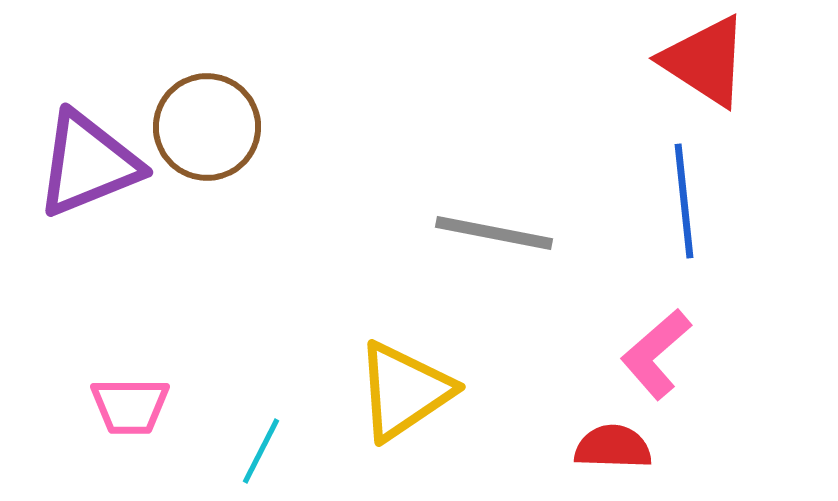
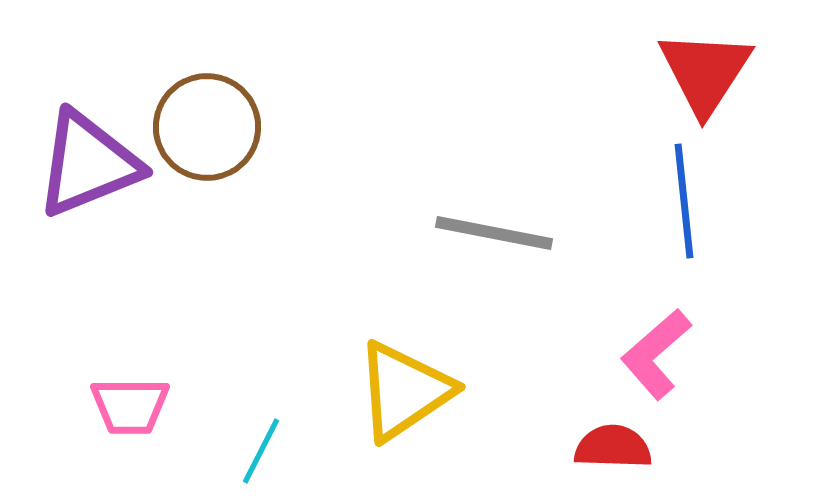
red triangle: moved 11 px down; rotated 30 degrees clockwise
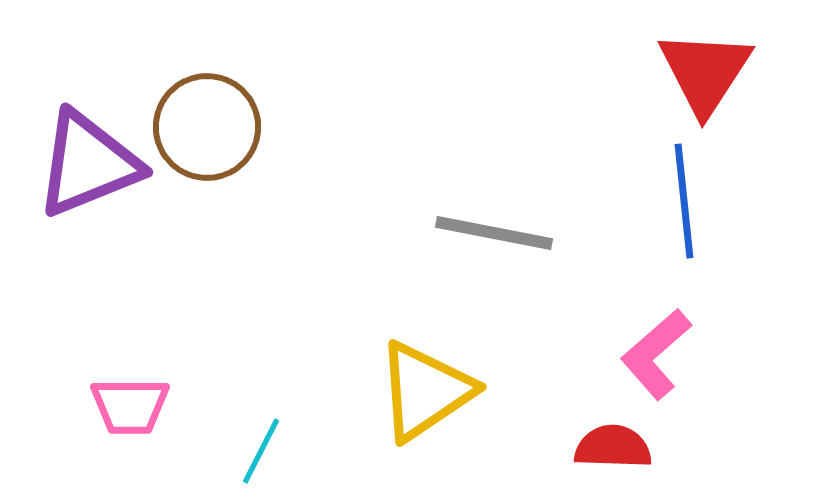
yellow triangle: moved 21 px right
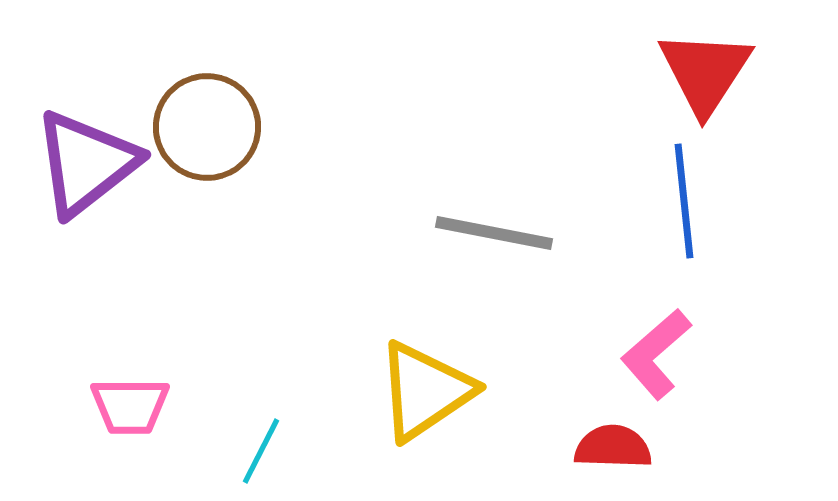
purple triangle: moved 2 px left, 1 px up; rotated 16 degrees counterclockwise
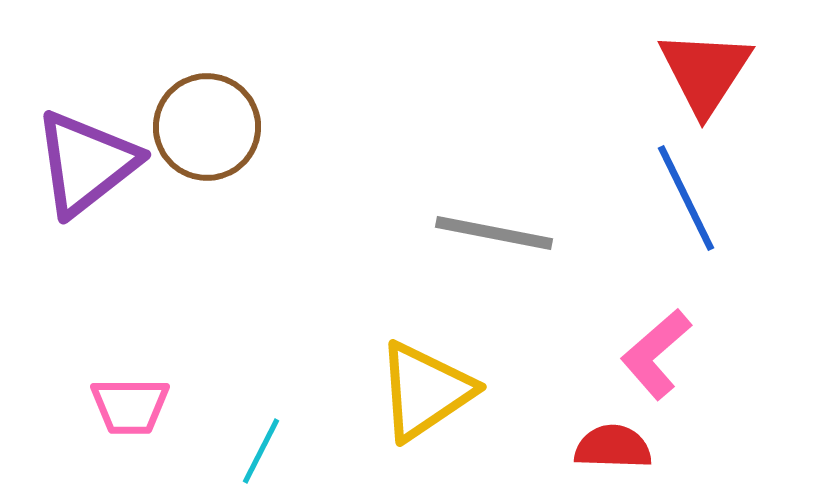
blue line: moved 2 px right, 3 px up; rotated 20 degrees counterclockwise
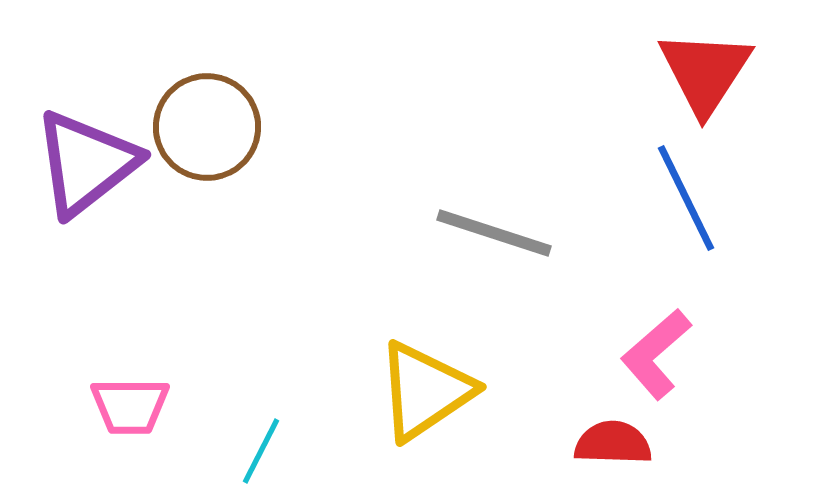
gray line: rotated 7 degrees clockwise
red semicircle: moved 4 px up
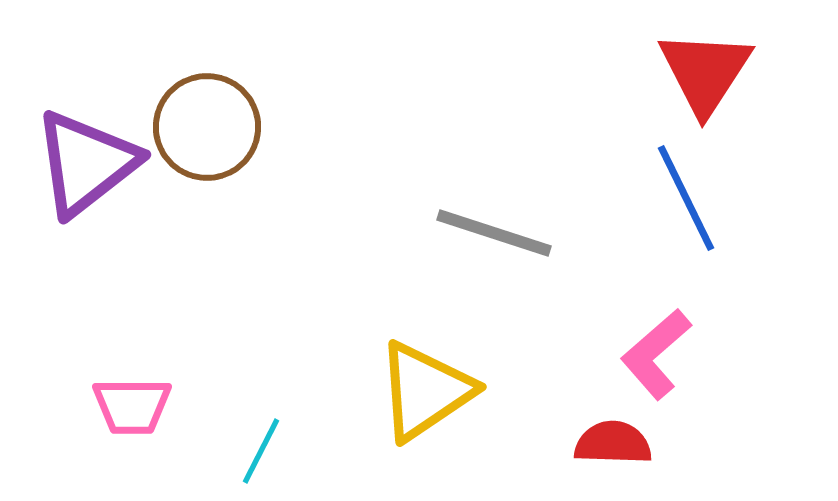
pink trapezoid: moved 2 px right
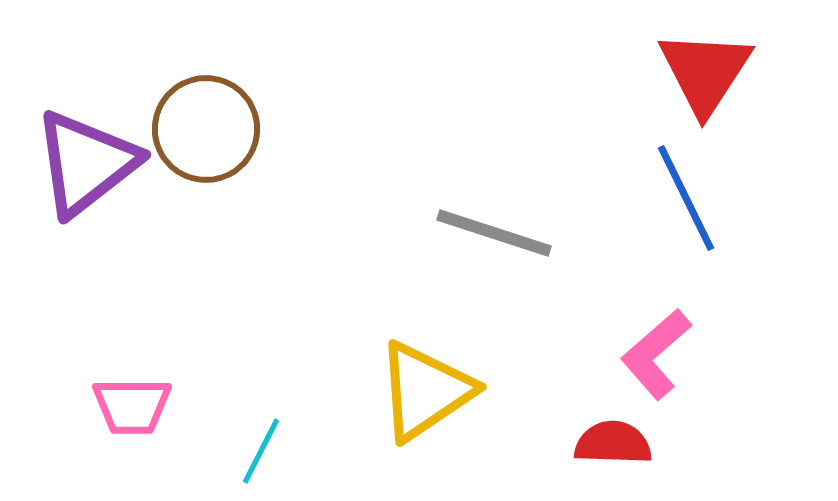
brown circle: moved 1 px left, 2 px down
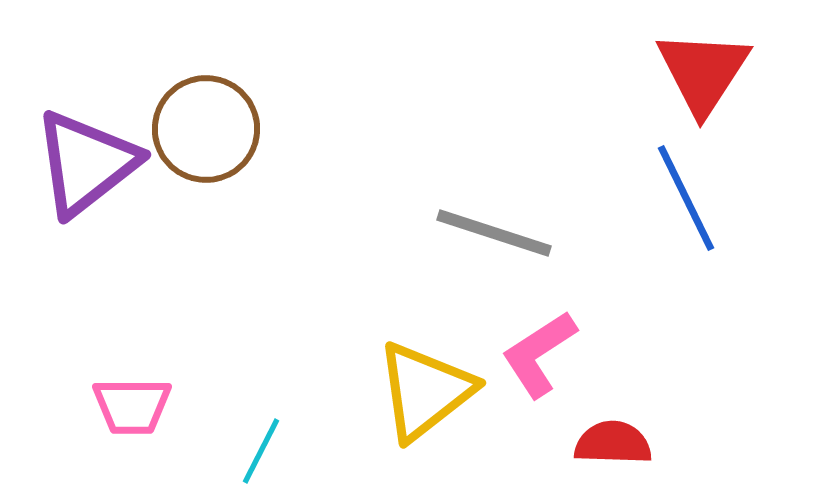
red triangle: moved 2 px left
pink L-shape: moved 117 px left; rotated 8 degrees clockwise
yellow triangle: rotated 4 degrees counterclockwise
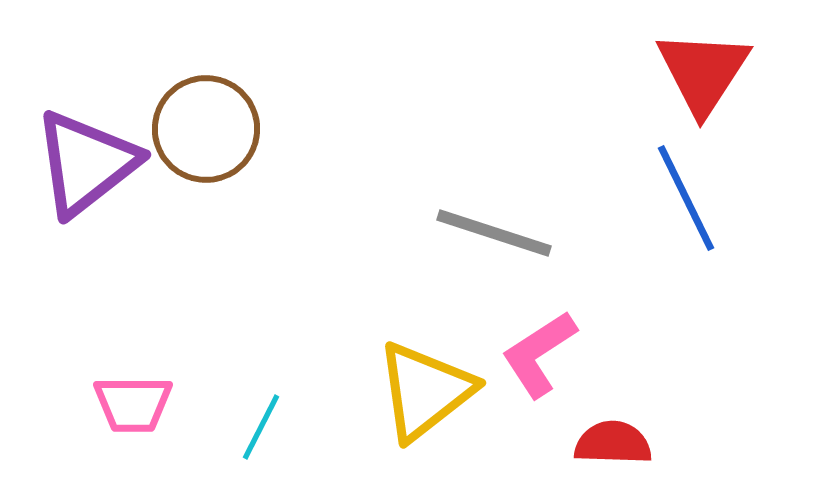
pink trapezoid: moved 1 px right, 2 px up
cyan line: moved 24 px up
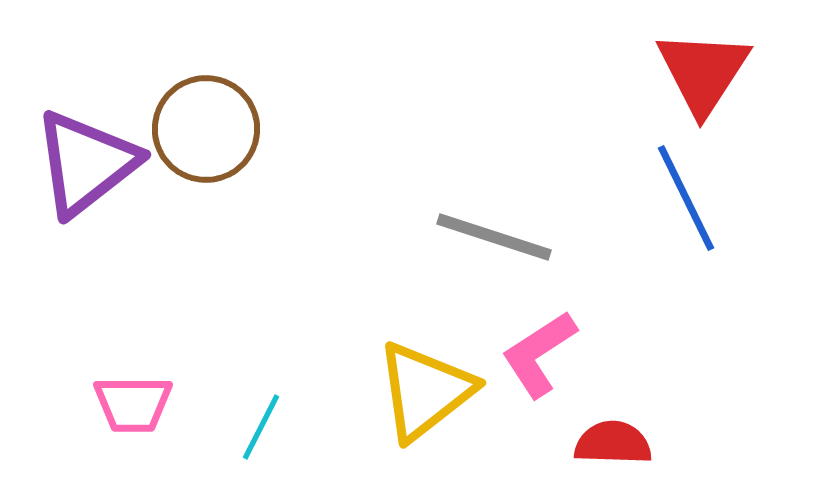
gray line: moved 4 px down
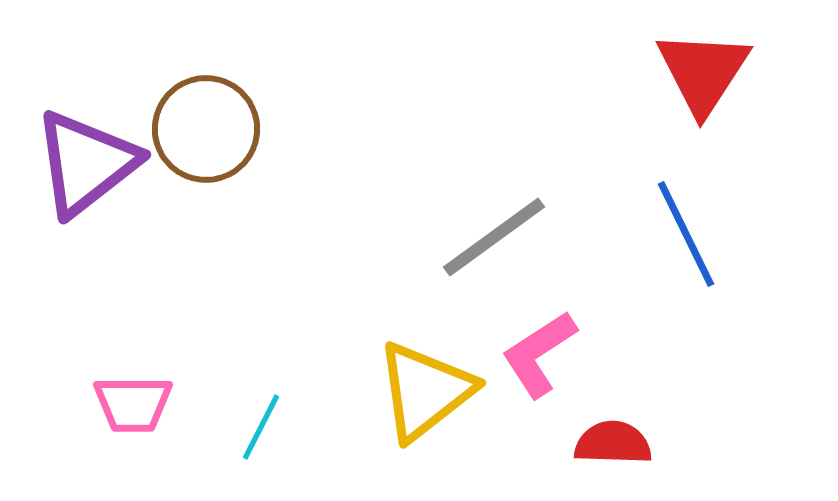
blue line: moved 36 px down
gray line: rotated 54 degrees counterclockwise
